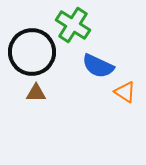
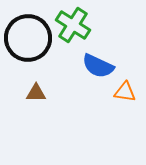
black circle: moved 4 px left, 14 px up
orange triangle: rotated 25 degrees counterclockwise
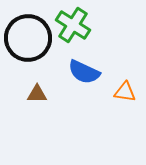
blue semicircle: moved 14 px left, 6 px down
brown triangle: moved 1 px right, 1 px down
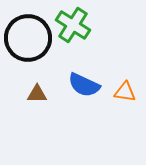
blue semicircle: moved 13 px down
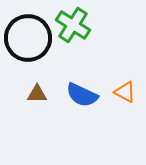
blue semicircle: moved 2 px left, 10 px down
orange triangle: rotated 20 degrees clockwise
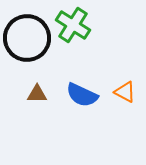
black circle: moved 1 px left
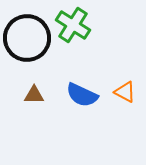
brown triangle: moved 3 px left, 1 px down
